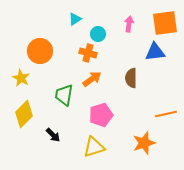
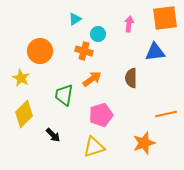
orange square: moved 5 px up
orange cross: moved 4 px left, 2 px up
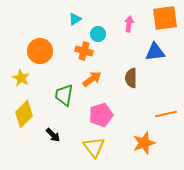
yellow triangle: rotated 50 degrees counterclockwise
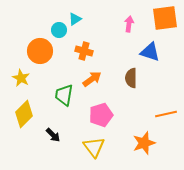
cyan circle: moved 39 px left, 4 px up
blue triangle: moved 5 px left; rotated 25 degrees clockwise
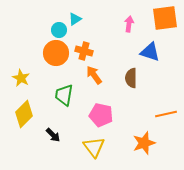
orange circle: moved 16 px right, 2 px down
orange arrow: moved 2 px right, 4 px up; rotated 90 degrees counterclockwise
pink pentagon: rotated 30 degrees clockwise
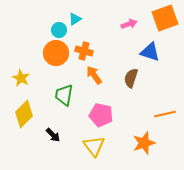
orange square: rotated 12 degrees counterclockwise
pink arrow: rotated 63 degrees clockwise
brown semicircle: rotated 18 degrees clockwise
orange line: moved 1 px left
yellow triangle: moved 1 px up
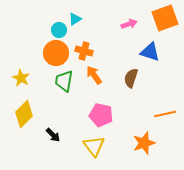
green trapezoid: moved 14 px up
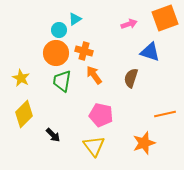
green trapezoid: moved 2 px left
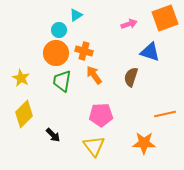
cyan triangle: moved 1 px right, 4 px up
brown semicircle: moved 1 px up
pink pentagon: rotated 15 degrees counterclockwise
orange star: rotated 20 degrees clockwise
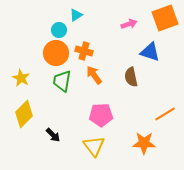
brown semicircle: rotated 30 degrees counterclockwise
orange line: rotated 20 degrees counterclockwise
